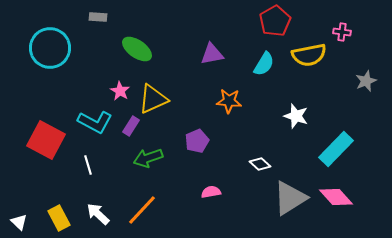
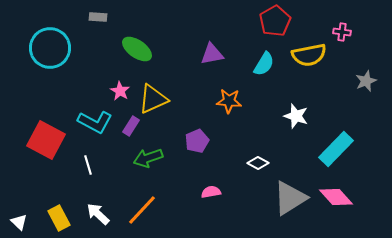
white diamond: moved 2 px left, 1 px up; rotated 15 degrees counterclockwise
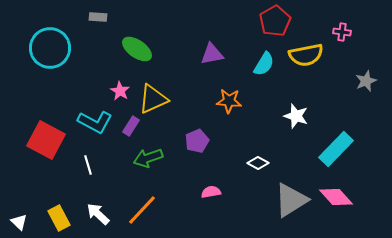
yellow semicircle: moved 3 px left
gray triangle: moved 1 px right, 2 px down
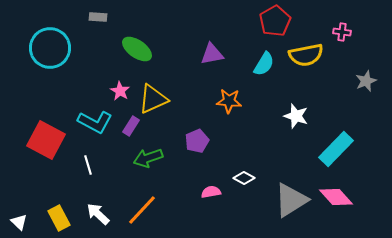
white diamond: moved 14 px left, 15 px down
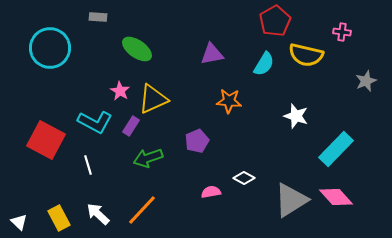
yellow semicircle: rotated 24 degrees clockwise
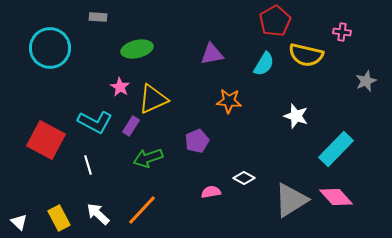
green ellipse: rotated 48 degrees counterclockwise
pink star: moved 4 px up
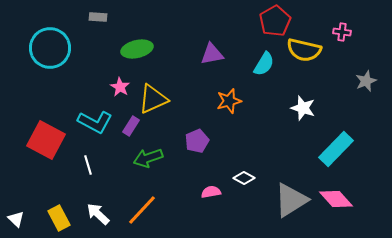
yellow semicircle: moved 2 px left, 5 px up
orange star: rotated 20 degrees counterclockwise
white star: moved 7 px right, 8 px up
pink diamond: moved 2 px down
white triangle: moved 3 px left, 3 px up
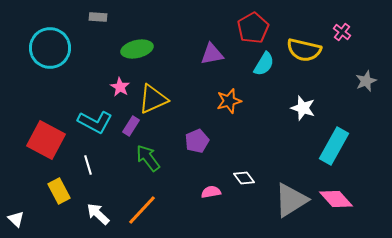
red pentagon: moved 22 px left, 7 px down
pink cross: rotated 30 degrees clockwise
cyan rectangle: moved 2 px left, 3 px up; rotated 15 degrees counterclockwise
green arrow: rotated 72 degrees clockwise
white diamond: rotated 25 degrees clockwise
yellow rectangle: moved 27 px up
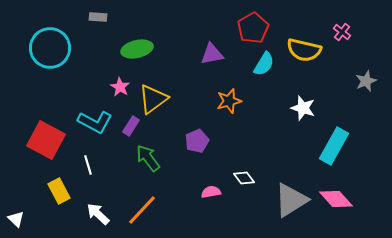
yellow triangle: rotated 12 degrees counterclockwise
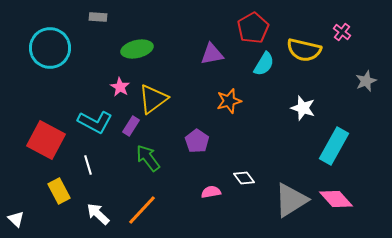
purple pentagon: rotated 15 degrees counterclockwise
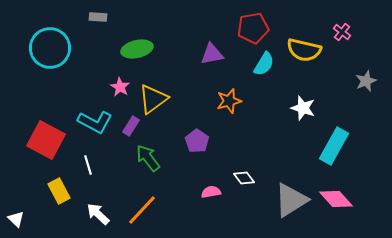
red pentagon: rotated 20 degrees clockwise
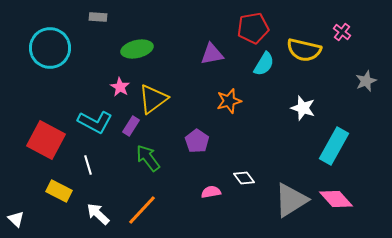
yellow rectangle: rotated 35 degrees counterclockwise
